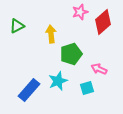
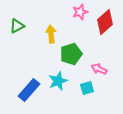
red diamond: moved 2 px right
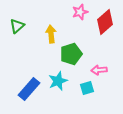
green triangle: rotated 14 degrees counterclockwise
pink arrow: moved 1 px down; rotated 28 degrees counterclockwise
blue rectangle: moved 1 px up
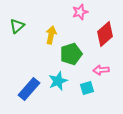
red diamond: moved 12 px down
yellow arrow: moved 1 px down; rotated 18 degrees clockwise
pink arrow: moved 2 px right
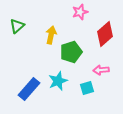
green pentagon: moved 2 px up
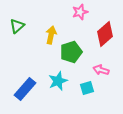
pink arrow: rotated 21 degrees clockwise
blue rectangle: moved 4 px left
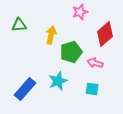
green triangle: moved 2 px right, 1 px up; rotated 35 degrees clockwise
pink arrow: moved 6 px left, 7 px up
cyan square: moved 5 px right, 1 px down; rotated 24 degrees clockwise
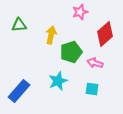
blue rectangle: moved 6 px left, 2 px down
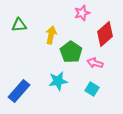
pink star: moved 2 px right, 1 px down
green pentagon: rotated 20 degrees counterclockwise
cyan star: rotated 12 degrees clockwise
cyan square: rotated 24 degrees clockwise
